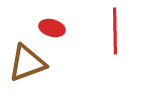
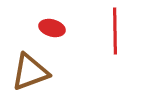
brown triangle: moved 3 px right, 9 px down
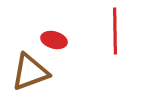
red ellipse: moved 2 px right, 12 px down
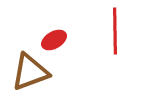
red ellipse: rotated 45 degrees counterclockwise
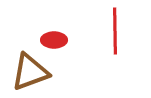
red ellipse: rotated 30 degrees clockwise
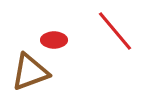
red line: rotated 39 degrees counterclockwise
